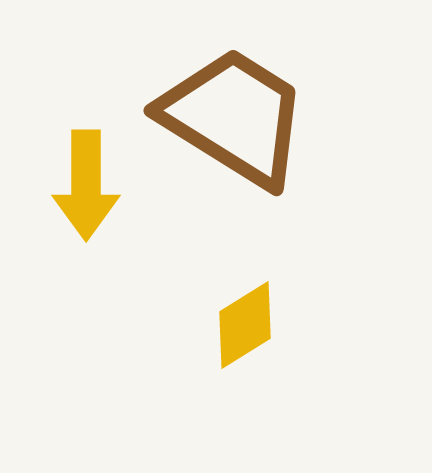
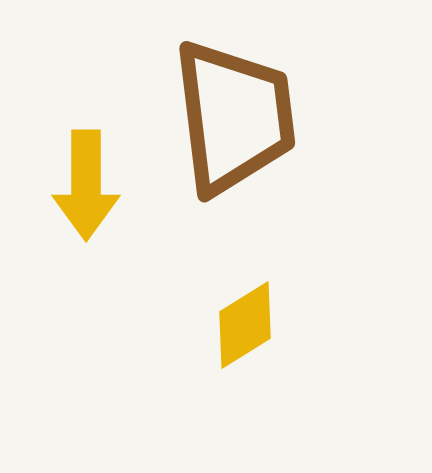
brown trapezoid: rotated 51 degrees clockwise
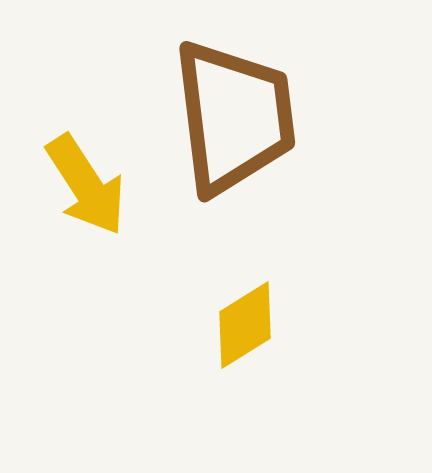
yellow arrow: rotated 33 degrees counterclockwise
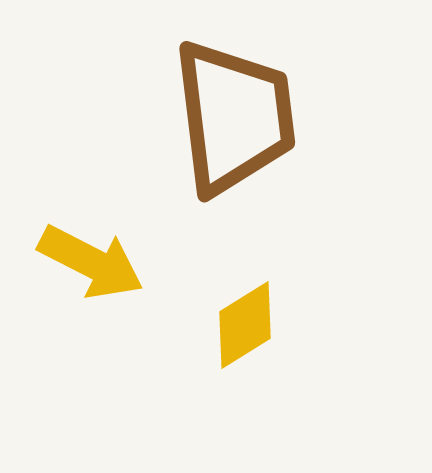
yellow arrow: moved 5 px right, 77 px down; rotated 30 degrees counterclockwise
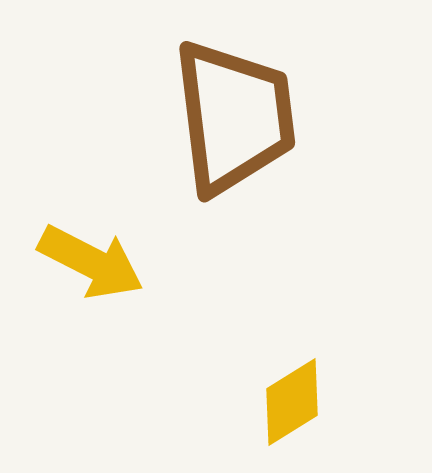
yellow diamond: moved 47 px right, 77 px down
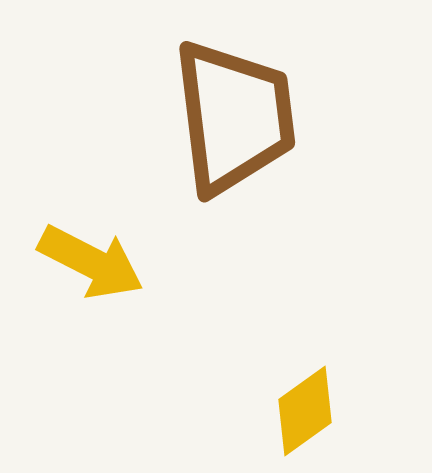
yellow diamond: moved 13 px right, 9 px down; rotated 4 degrees counterclockwise
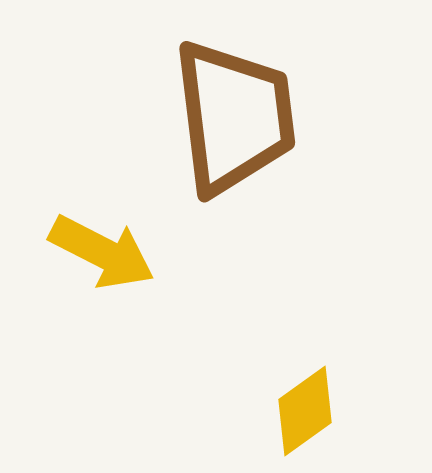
yellow arrow: moved 11 px right, 10 px up
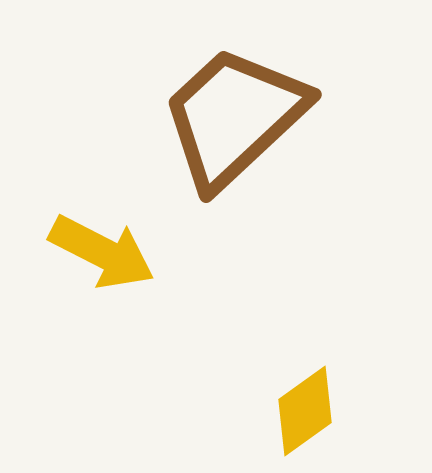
brown trapezoid: rotated 126 degrees counterclockwise
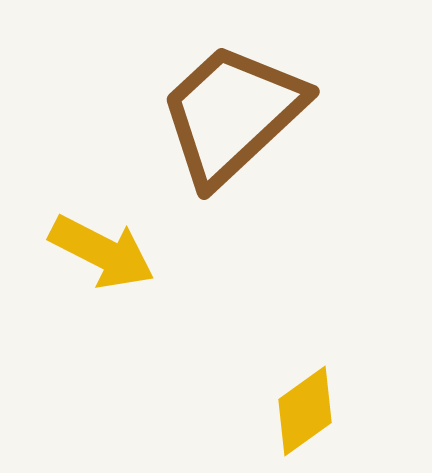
brown trapezoid: moved 2 px left, 3 px up
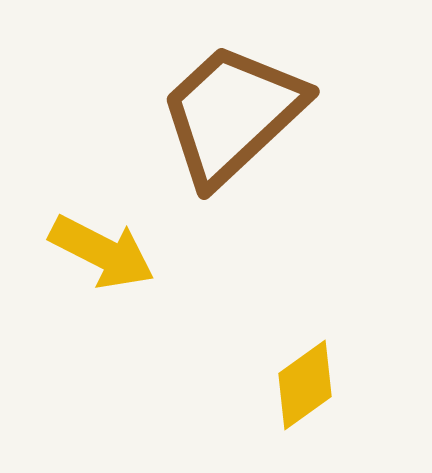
yellow diamond: moved 26 px up
